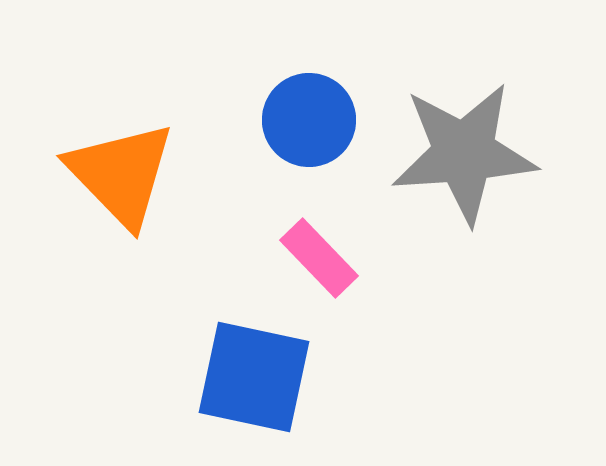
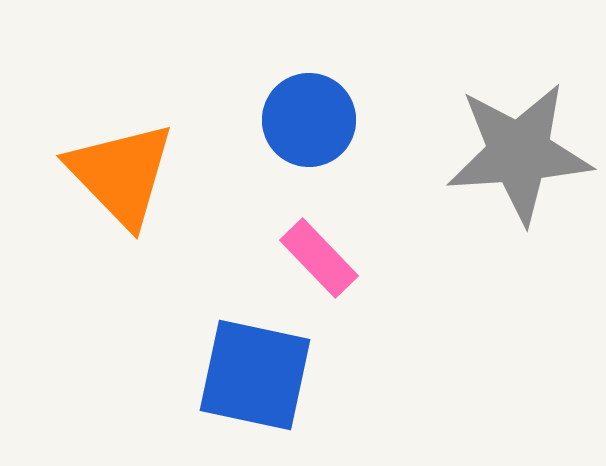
gray star: moved 55 px right
blue square: moved 1 px right, 2 px up
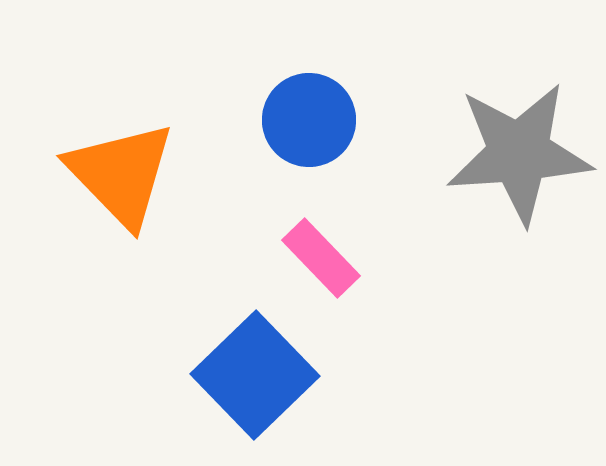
pink rectangle: moved 2 px right
blue square: rotated 34 degrees clockwise
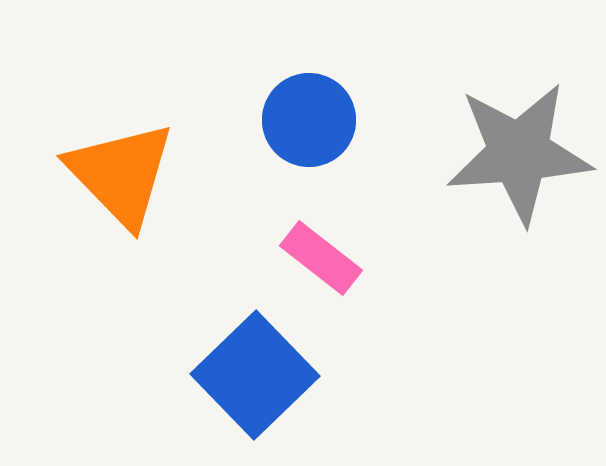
pink rectangle: rotated 8 degrees counterclockwise
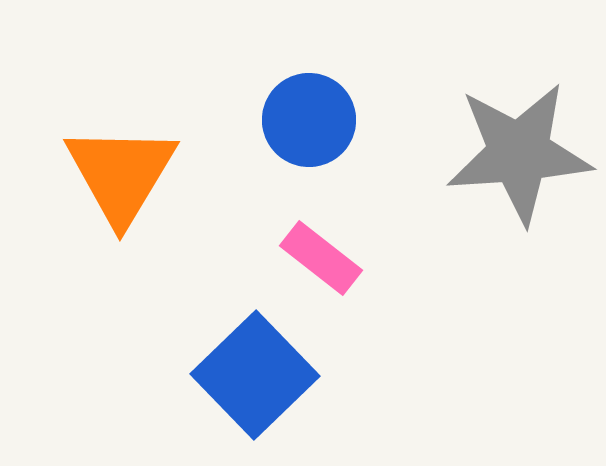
orange triangle: rotated 15 degrees clockwise
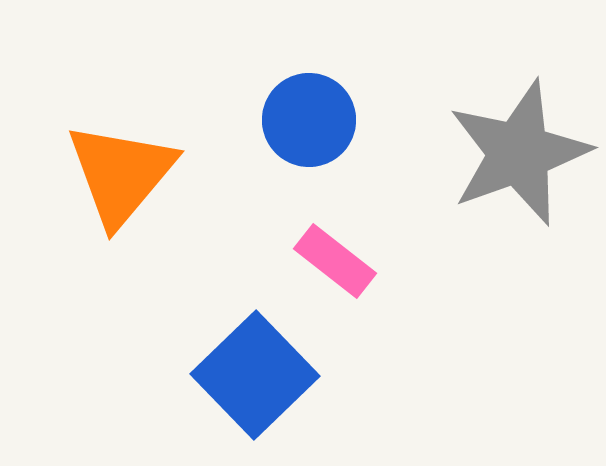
gray star: rotated 16 degrees counterclockwise
orange triangle: rotated 9 degrees clockwise
pink rectangle: moved 14 px right, 3 px down
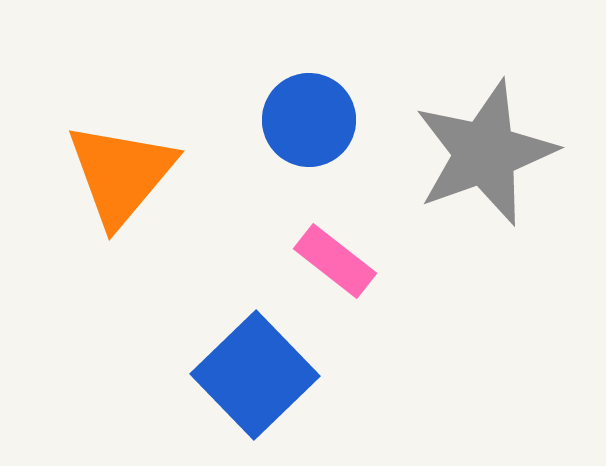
gray star: moved 34 px left
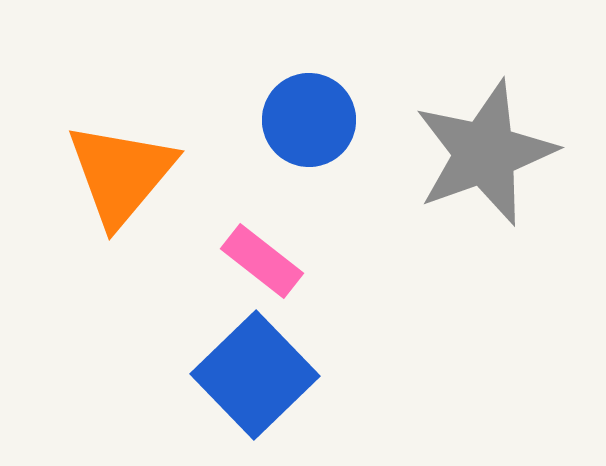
pink rectangle: moved 73 px left
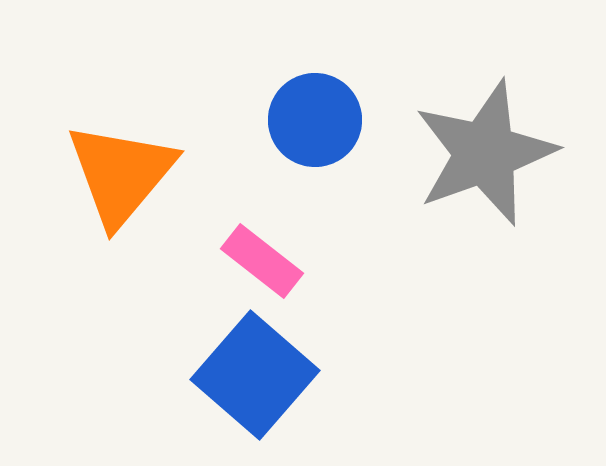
blue circle: moved 6 px right
blue square: rotated 5 degrees counterclockwise
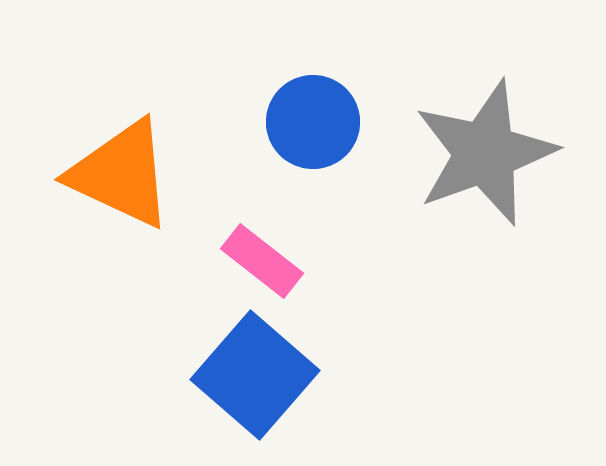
blue circle: moved 2 px left, 2 px down
orange triangle: rotated 45 degrees counterclockwise
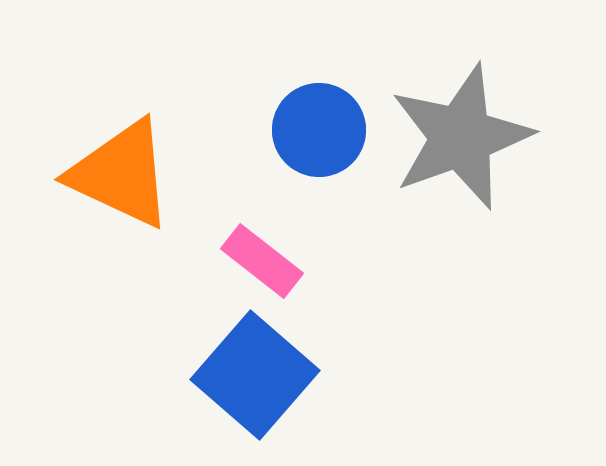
blue circle: moved 6 px right, 8 px down
gray star: moved 24 px left, 16 px up
